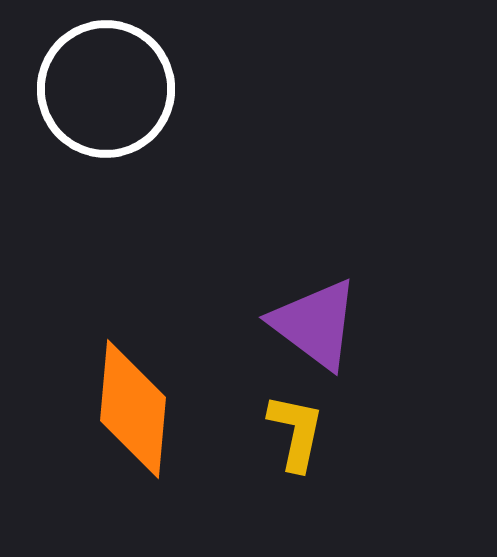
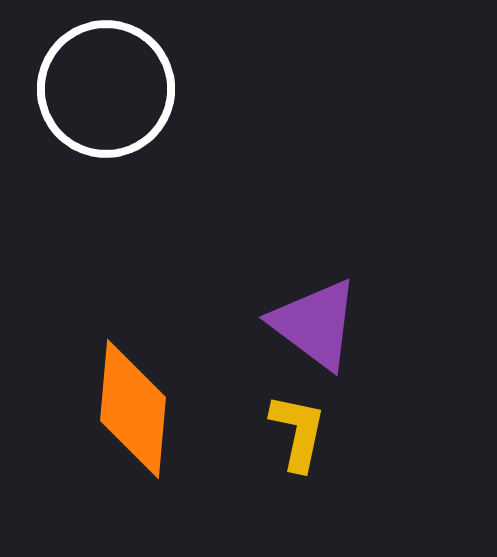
yellow L-shape: moved 2 px right
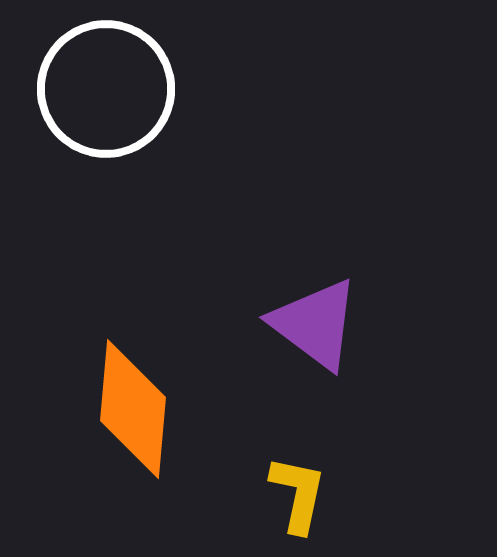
yellow L-shape: moved 62 px down
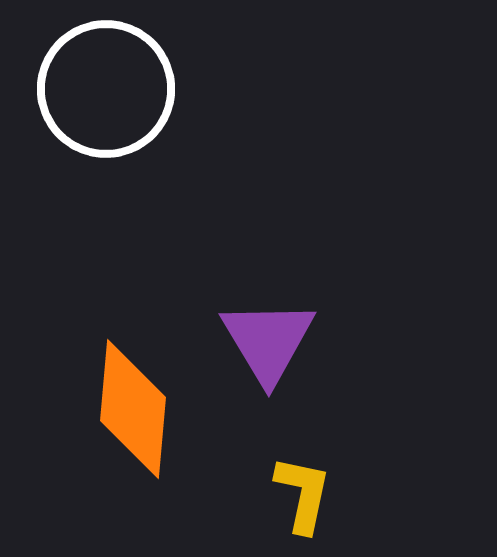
purple triangle: moved 47 px left, 17 px down; rotated 22 degrees clockwise
yellow L-shape: moved 5 px right
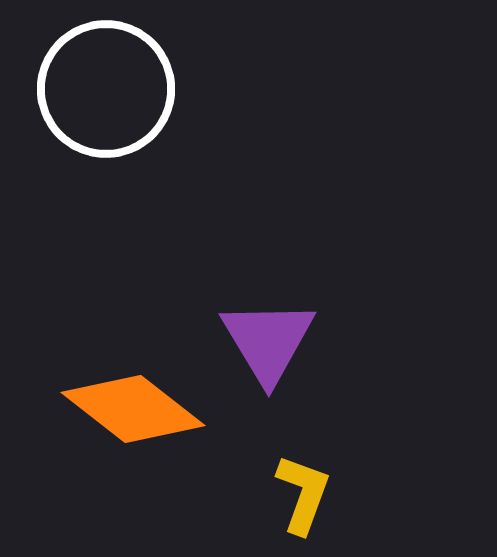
orange diamond: rotated 57 degrees counterclockwise
yellow L-shape: rotated 8 degrees clockwise
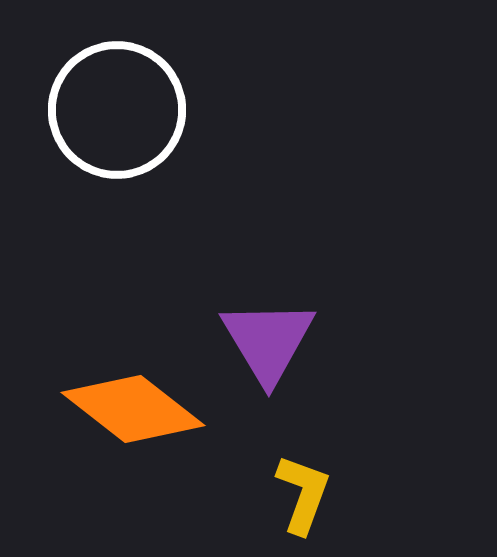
white circle: moved 11 px right, 21 px down
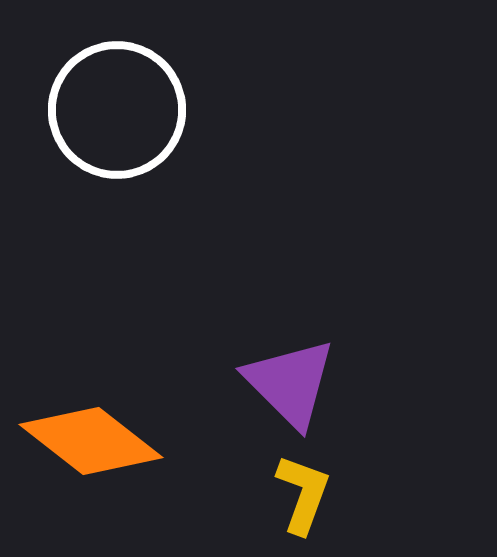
purple triangle: moved 22 px right, 42 px down; rotated 14 degrees counterclockwise
orange diamond: moved 42 px left, 32 px down
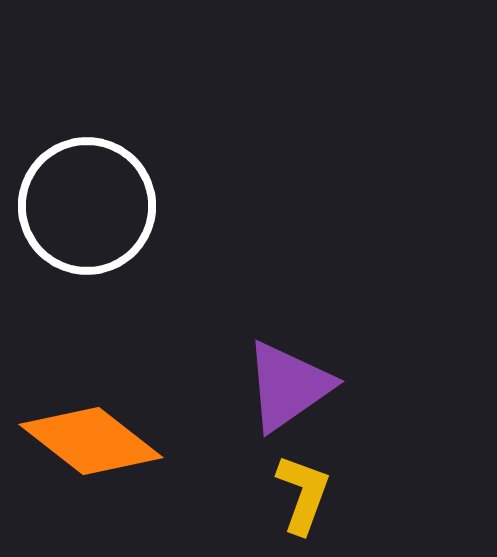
white circle: moved 30 px left, 96 px down
purple triangle: moved 2 px left, 3 px down; rotated 40 degrees clockwise
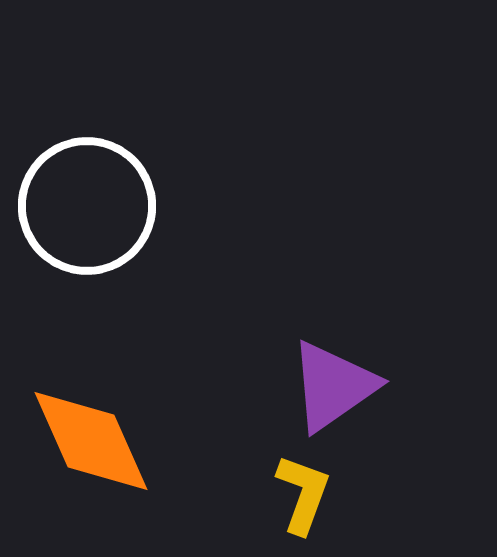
purple triangle: moved 45 px right
orange diamond: rotated 28 degrees clockwise
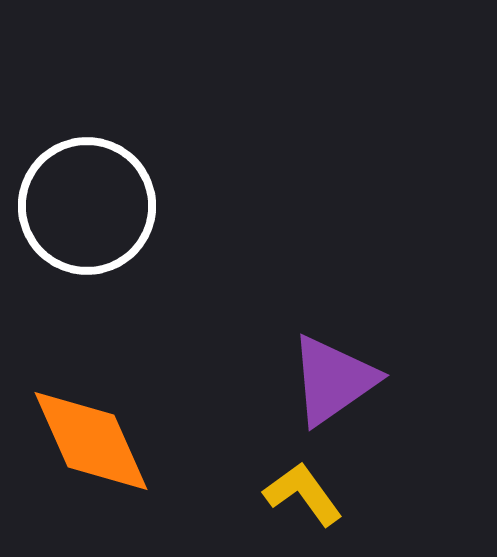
purple triangle: moved 6 px up
yellow L-shape: rotated 56 degrees counterclockwise
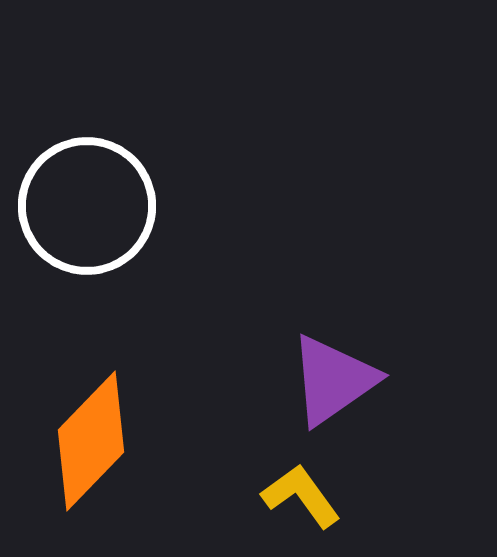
orange diamond: rotated 68 degrees clockwise
yellow L-shape: moved 2 px left, 2 px down
